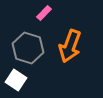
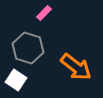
orange arrow: moved 6 px right, 21 px down; rotated 72 degrees counterclockwise
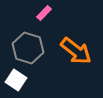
orange arrow: moved 16 px up
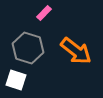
white square: rotated 15 degrees counterclockwise
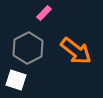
gray hexagon: rotated 16 degrees clockwise
